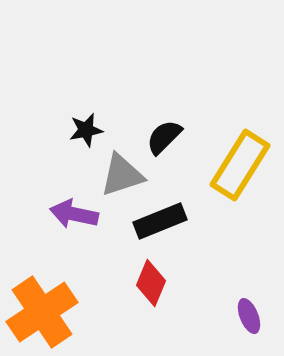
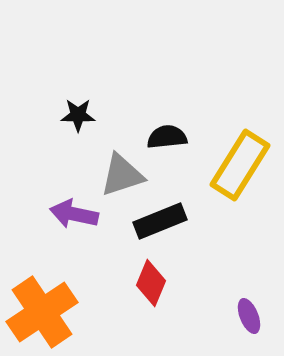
black star: moved 8 px left, 15 px up; rotated 12 degrees clockwise
black semicircle: moved 3 px right; rotated 39 degrees clockwise
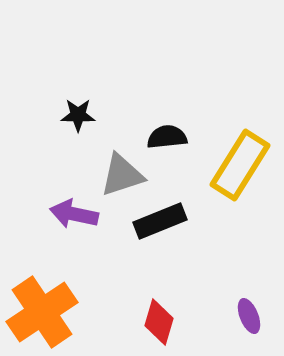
red diamond: moved 8 px right, 39 px down; rotated 6 degrees counterclockwise
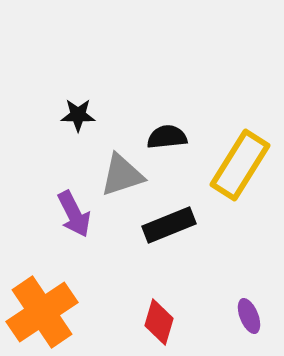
purple arrow: rotated 129 degrees counterclockwise
black rectangle: moved 9 px right, 4 px down
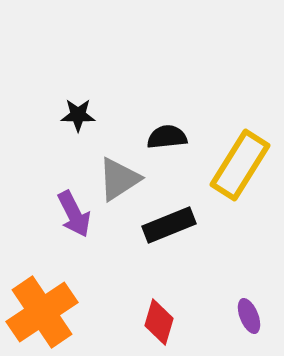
gray triangle: moved 3 px left, 4 px down; rotated 15 degrees counterclockwise
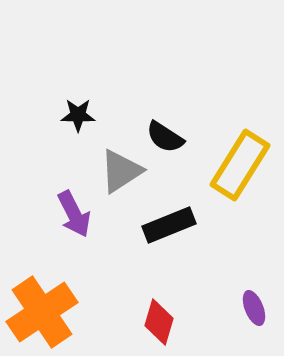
black semicircle: moved 2 px left; rotated 141 degrees counterclockwise
gray triangle: moved 2 px right, 8 px up
purple ellipse: moved 5 px right, 8 px up
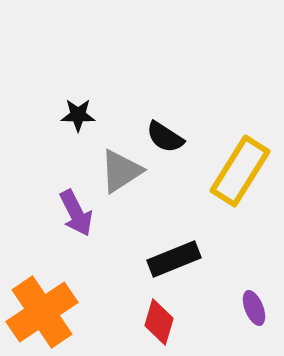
yellow rectangle: moved 6 px down
purple arrow: moved 2 px right, 1 px up
black rectangle: moved 5 px right, 34 px down
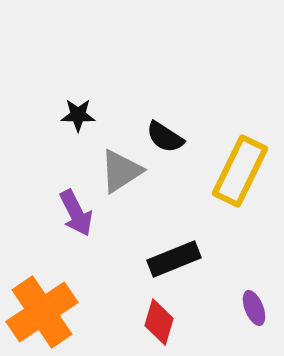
yellow rectangle: rotated 6 degrees counterclockwise
